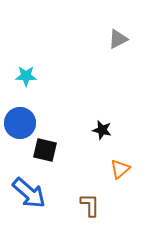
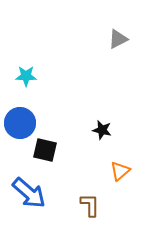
orange triangle: moved 2 px down
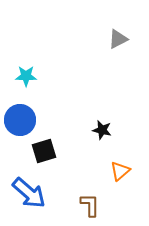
blue circle: moved 3 px up
black square: moved 1 px left, 1 px down; rotated 30 degrees counterclockwise
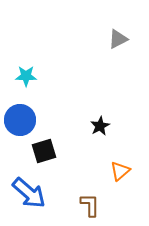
black star: moved 2 px left, 4 px up; rotated 30 degrees clockwise
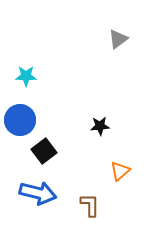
gray triangle: rotated 10 degrees counterclockwise
black star: rotated 24 degrees clockwise
black square: rotated 20 degrees counterclockwise
blue arrow: moved 9 px right; rotated 27 degrees counterclockwise
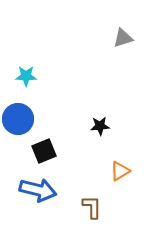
gray triangle: moved 5 px right, 1 px up; rotated 20 degrees clockwise
blue circle: moved 2 px left, 1 px up
black square: rotated 15 degrees clockwise
orange triangle: rotated 10 degrees clockwise
blue arrow: moved 3 px up
brown L-shape: moved 2 px right, 2 px down
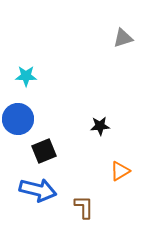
brown L-shape: moved 8 px left
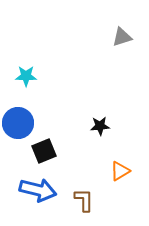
gray triangle: moved 1 px left, 1 px up
blue circle: moved 4 px down
brown L-shape: moved 7 px up
